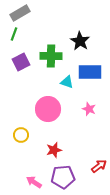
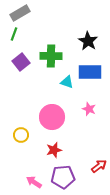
black star: moved 8 px right
purple square: rotated 12 degrees counterclockwise
pink circle: moved 4 px right, 8 px down
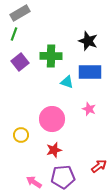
black star: rotated 12 degrees counterclockwise
purple square: moved 1 px left
pink circle: moved 2 px down
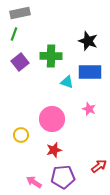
gray rectangle: rotated 18 degrees clockwise
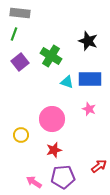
gray rectangle: rotated 18 degrees clockwise
green cross: rotated 30 degrees clockwise
blue rectangle: moved 7 px down
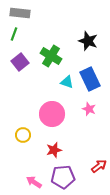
blue rectangle: rotated 65 degrees clockwise
pink circle: moved 5 px up
yellow circle: moved 2 px right
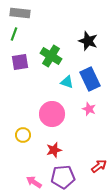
purple square: rotated 30 degrees clockwise
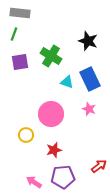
pink circle: moved 1 px left
yellow circle: moved 3 px right
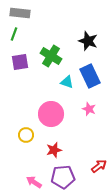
blue rectangle: moved 3 px up
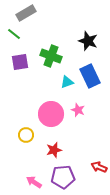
gray rectangle: moved 6 px right; rotated 36 degrees counterclockwise
green line: rotated 72 degrees counterclockwise
green cross: rotated 10 degrees counterclockwise
cyan triangle: rotated 40 degrees counterclockwise
pink star: moved 11 px left, 1 px down
red arrow: moved 1 px down; rotated 119 degrees counterclockwise
